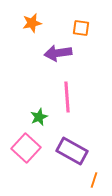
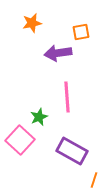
orange square: moved 4 px down; rotated 18 degrees counterclockwise
pink square: moved 6 px left, 8 px up
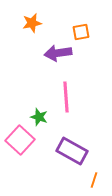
pink line: moved 1 px left
green star: rotated 30 degrees counterclockwise
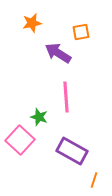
purple arrow: rotated 40 degrees clockwise
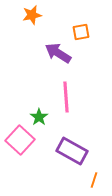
orange star: moved 8 px up
green star: rotated 18 degrees clockwise
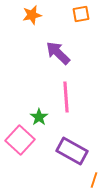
orange square: moved 18 px up
purple arrow: rotated 12 degrees clockwise
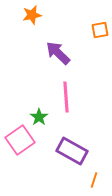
orange square: moved 19 px right, 16 px down
pink square: rotated 12 degrees clockwise
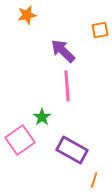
orange star: moved 5 px left
purple arrow: moved 5 px right, 2 px up
pink line: moved 1 px right, 11 px up
green star: moved 3 px right
purple rectangle: moved 1 px up
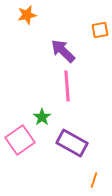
purple rectangle: moved 7 px up
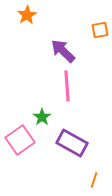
orange star: rotated 18 degrees counterclockwise
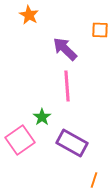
orange star: moved 2 px right; rotated 12 degrees counterclockwise
orange square: rotated 12 degrees clockwise
purple arrow: moved 2 px right, 2 px up
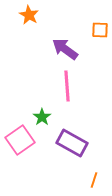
purple arrow: rotated 8 degrees counterclockwise
